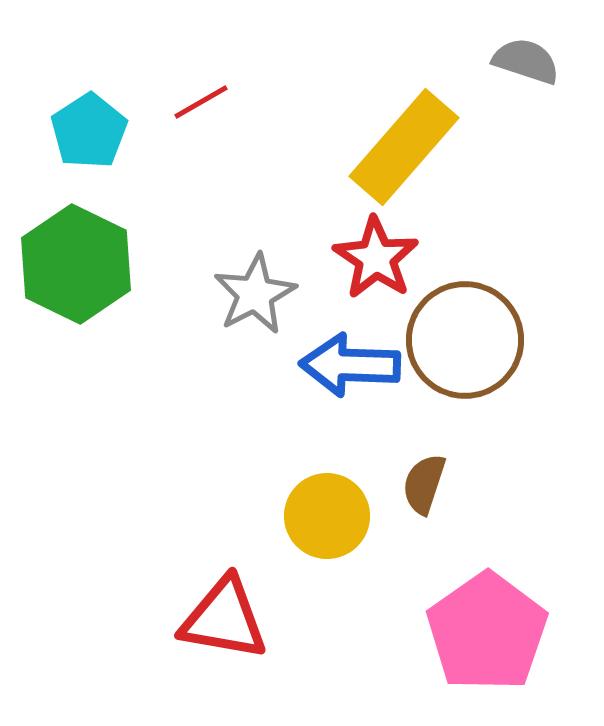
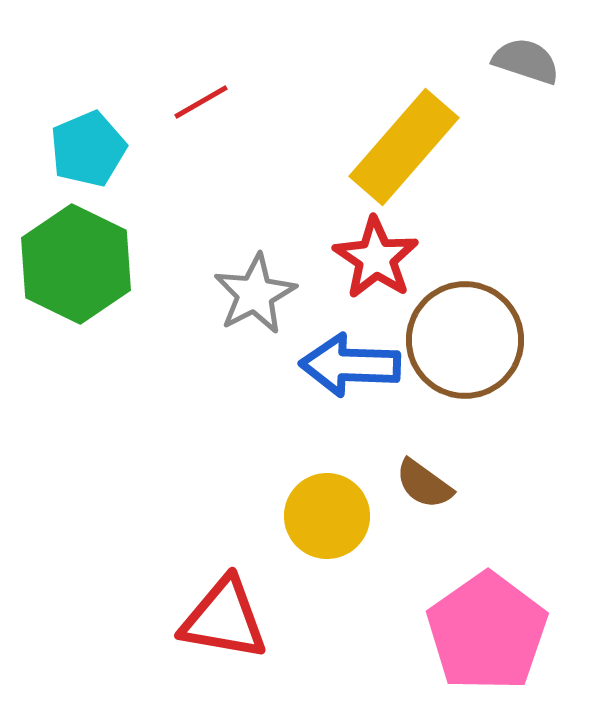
cyan pentagon: moved 1 px left, 18 px down; rotated 10 degrees clockwise
brown semicircle: rotated 72 degrees counterclockwise
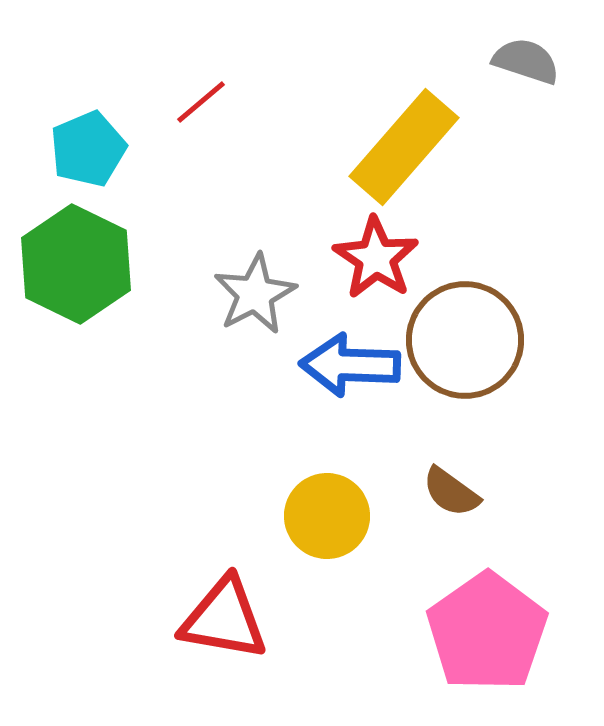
red line: rotated 10 degrees counterclockwise
brown semicircle: moved 27 px right, 8 px down
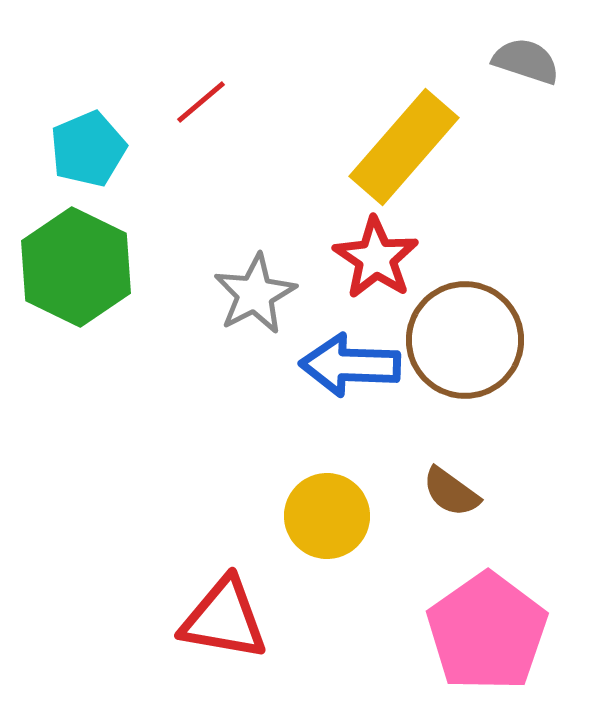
green hexagon: moved 3 px down
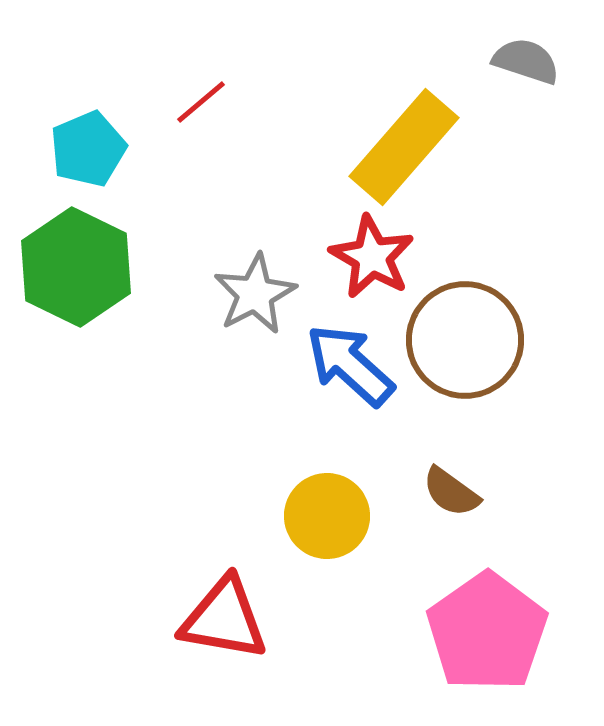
red star: moved 4 px left, 1 px up; rotated 4 degrees counterclockwise
blue arrow: rotated 40 degrees clockwise
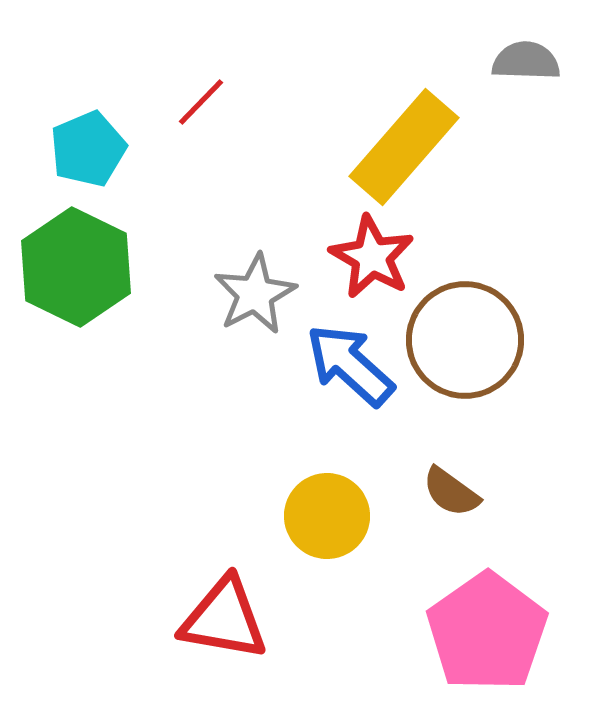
gray semicircle: rotated 16 degrees counterclockwise
red line: rotated 6 degrees counterclockwise
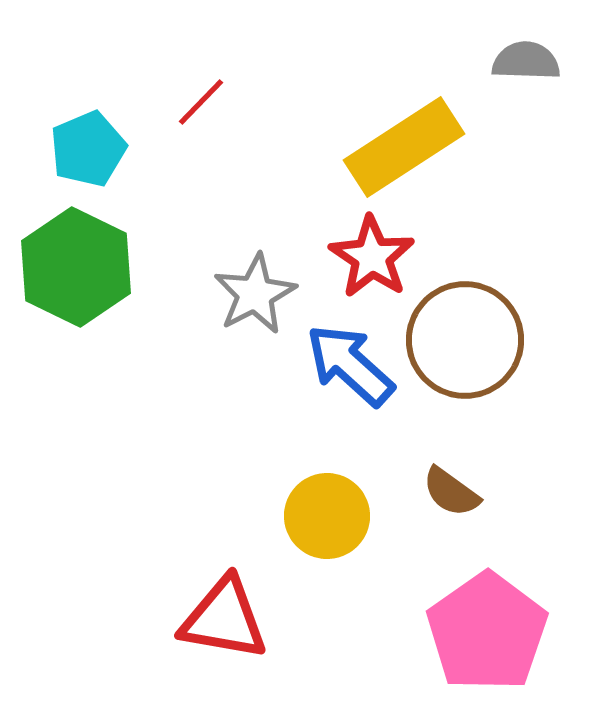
yellow rectangle: rotated 16 degrees clockwise
red star: rotated 4 degrees clockwise
